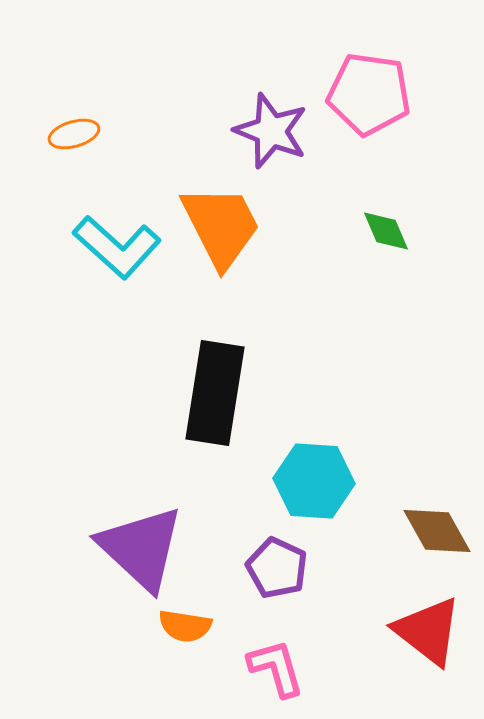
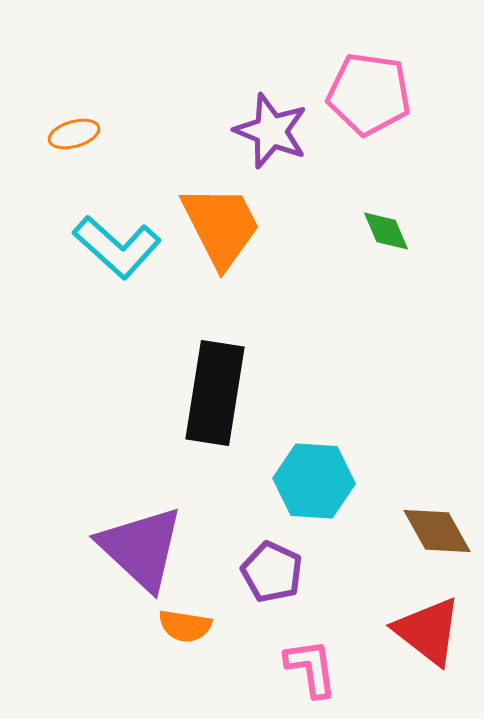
purple pentagon: moved 5 px left, 4 px down
pink L-shape: moved 35 px right; rotated 8 degrees clockwise
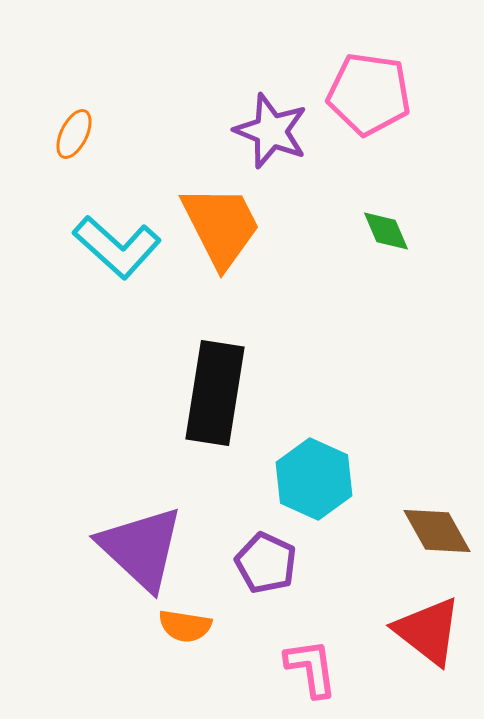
orange ellipse: rotated 48 degrees counterclockwise
cyan hexagon: moved 2 px up; rotated 20 degrees clockwise
purple pentagon: moved 6 px left, 9 px up
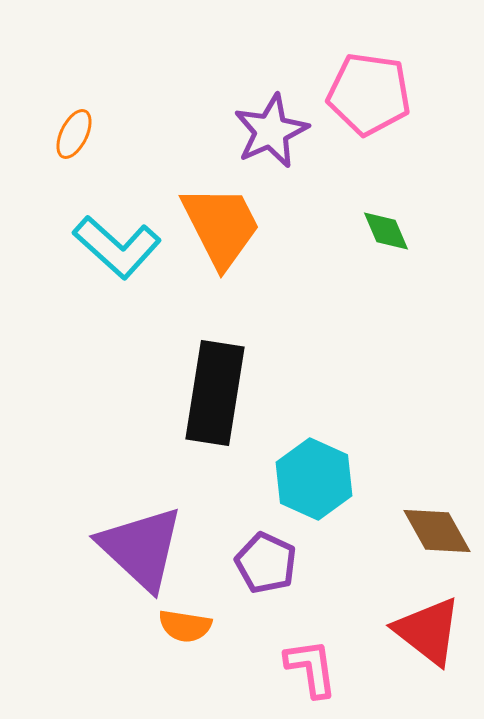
purple star: rotated 26 degrees clockwise
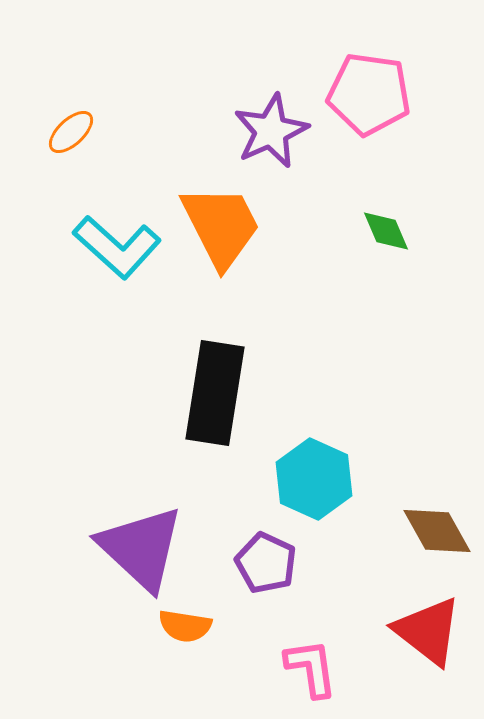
orange ellipse: moved 3 px left, 2 px up; rotated 21 degrees clockwise
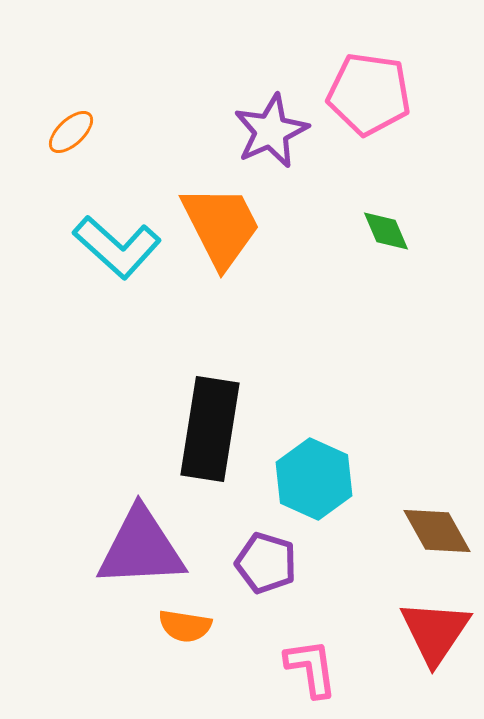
black rectangle: moved 5 px left, 36 px down
purple triangle: rotated 46 degrees counterclockwise
purple pentagon: rotated 8 degrees counterclockwise
red triangle: moved 7 px right, 1 px down; rotated 26 degrees clockwise
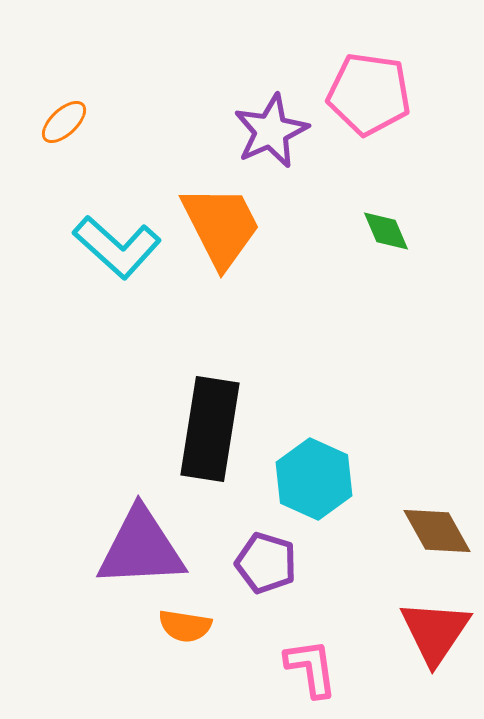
orange ellipse: moved 7 px left, 10 px up
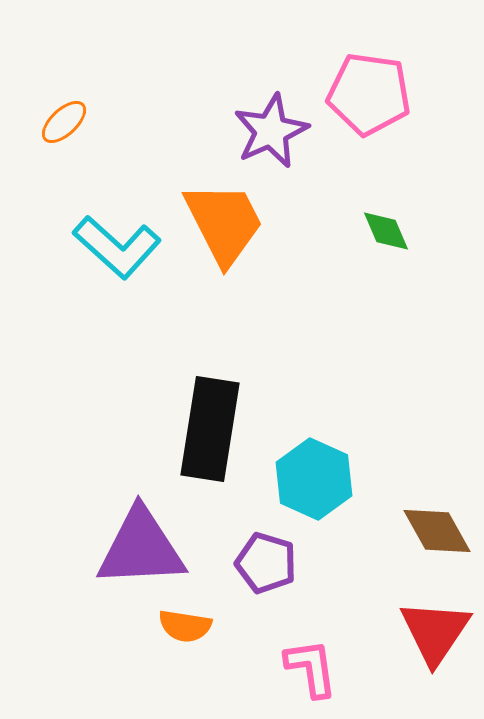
orange trapezoid: moved 3 px right, 3 px up
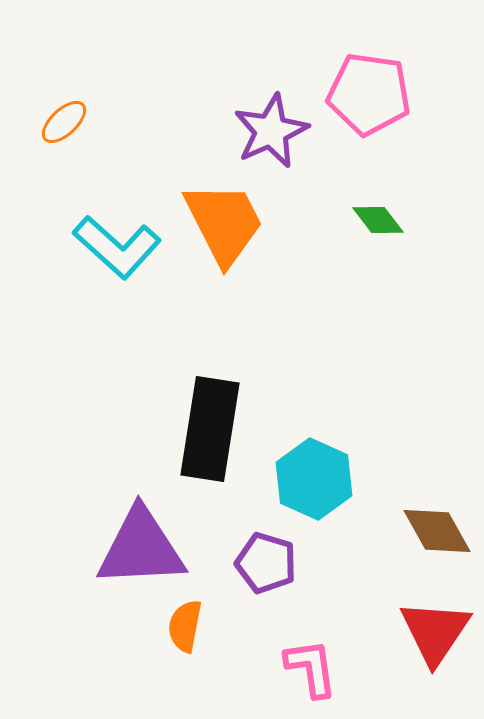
green diamond: moved 8 px left, 11 px up; rotated 14 degrees counterclockwise
orange semicircle: rotated 92 degrees clockwise
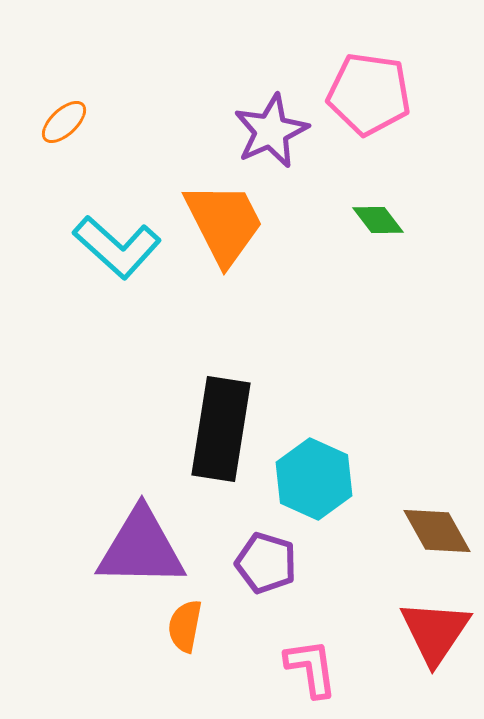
black rectangle: moved 11 px right
purple triangle: rotated 4 degrees clockwise
